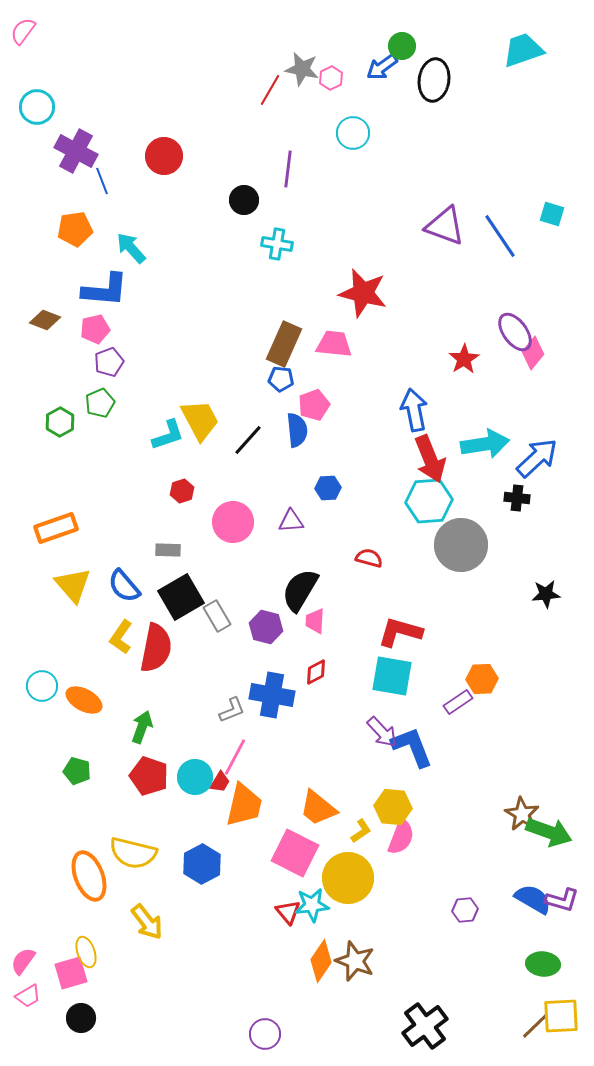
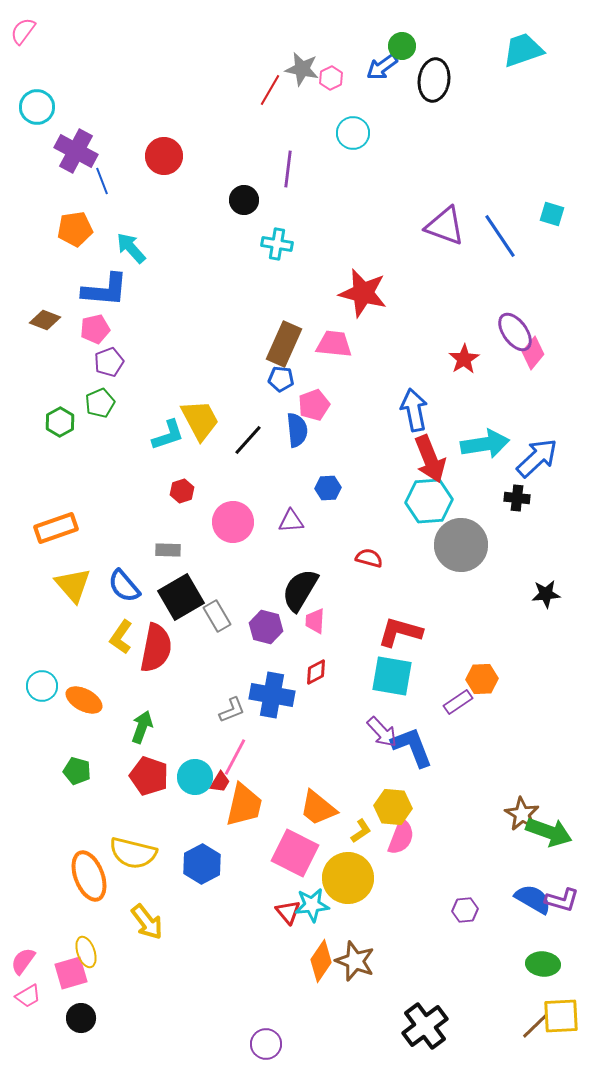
purple circle at (265, 1034): moved 1 px right, 10 px down
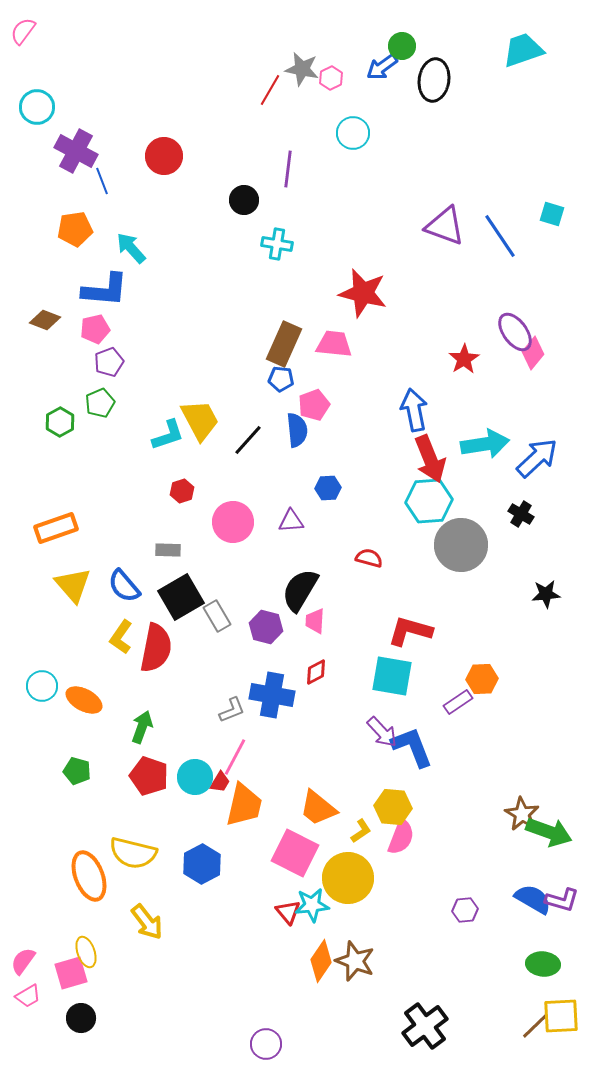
black cross at (517, 498): moved 4 px right, 16 px down; rotated 25 degrees clockwise
red L-shape at (400, 632): moved 10 px right, 1 px up
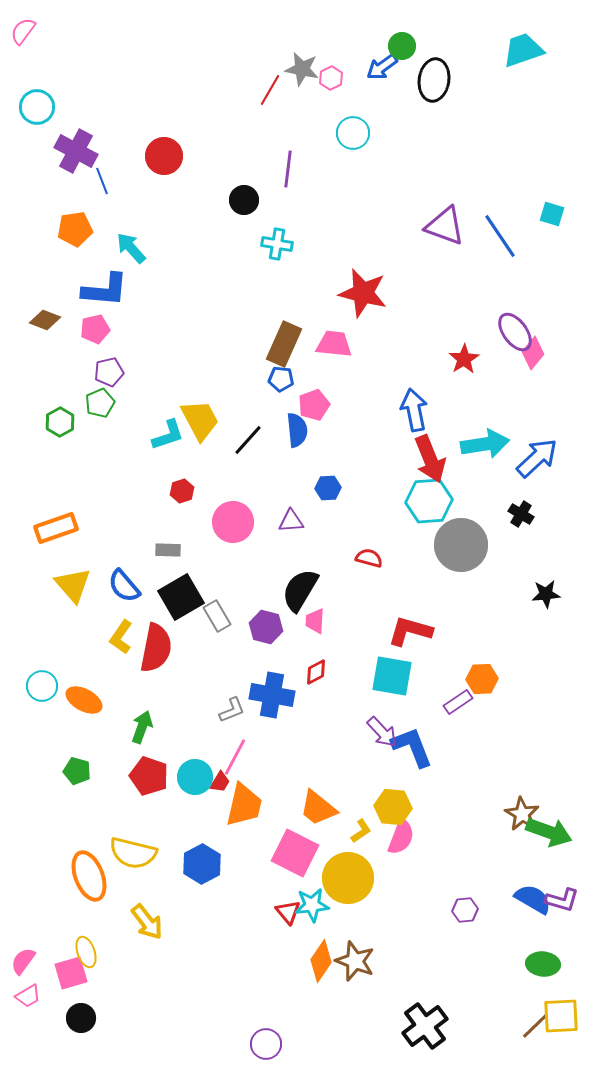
purple pentagon at (109, 362): moved 10 px down; rotated 8 degrees clockwise
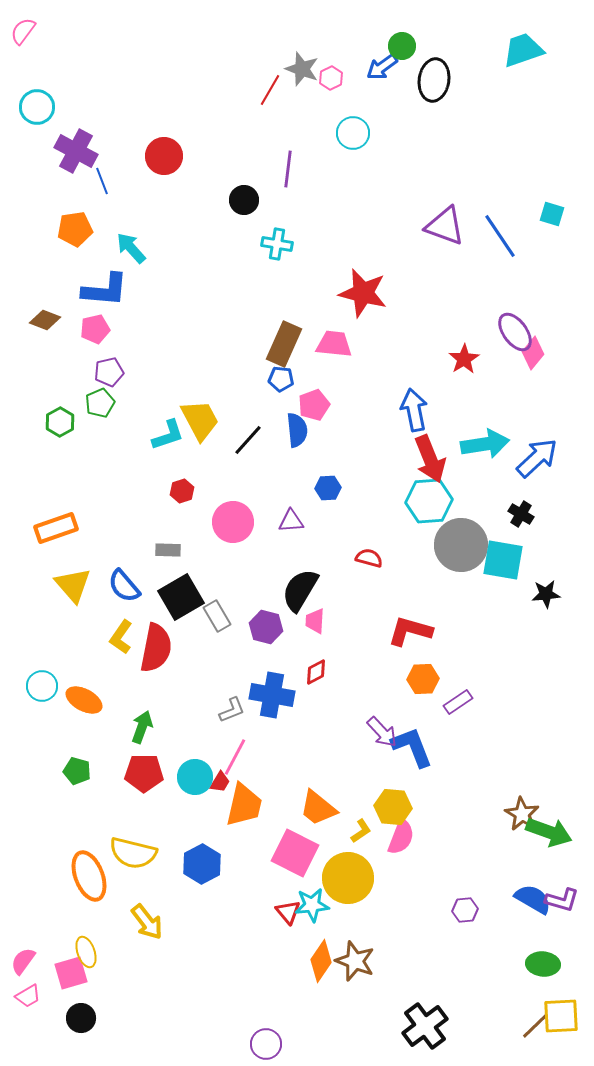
gray star at (302, 69): rotated 8 degrees clockwise
cyan square at (392, 676): moved 111 px right, 116 px up
orange hexagon at (482, 679): moved 59 px left
red pentagon at (149, 776): moved 5 px left, 3 px up; rotated 18 degrees counterclockwise
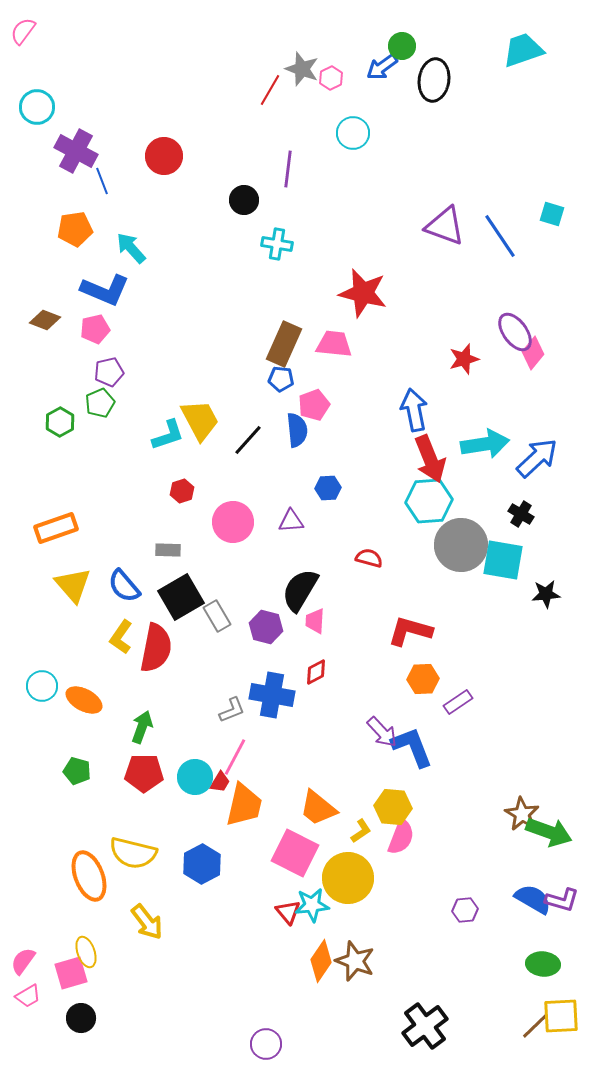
blue L-shape at (105, 290): rotated 18 degrees clockwise
red star at (464, 359): rotated 16 degrees clockwise
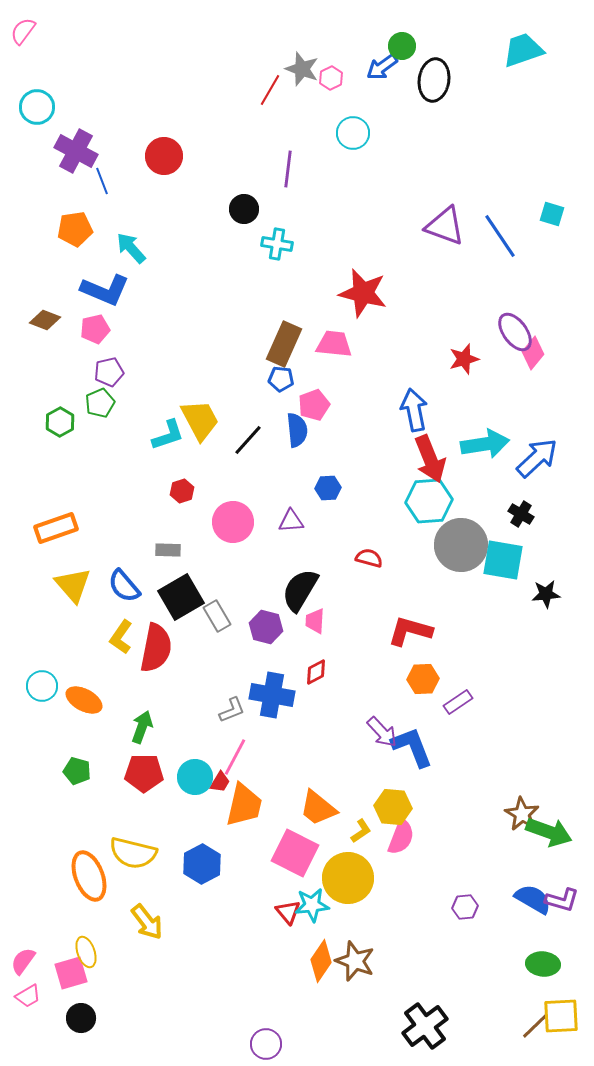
black circle at (244, 200): moved 9 px down
purple hexagon at (465, 910): moved 3 px up
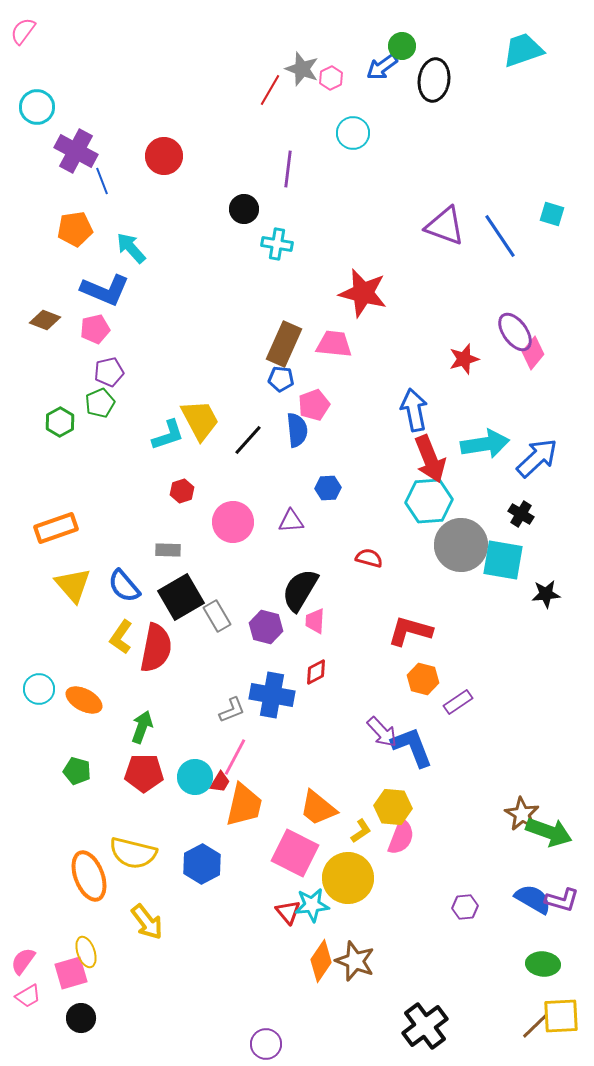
orange hexagon at (423, 679): rotated 16 degrees clockwise
cyan circle at (42, 686): moved 3 px left, 3 px down
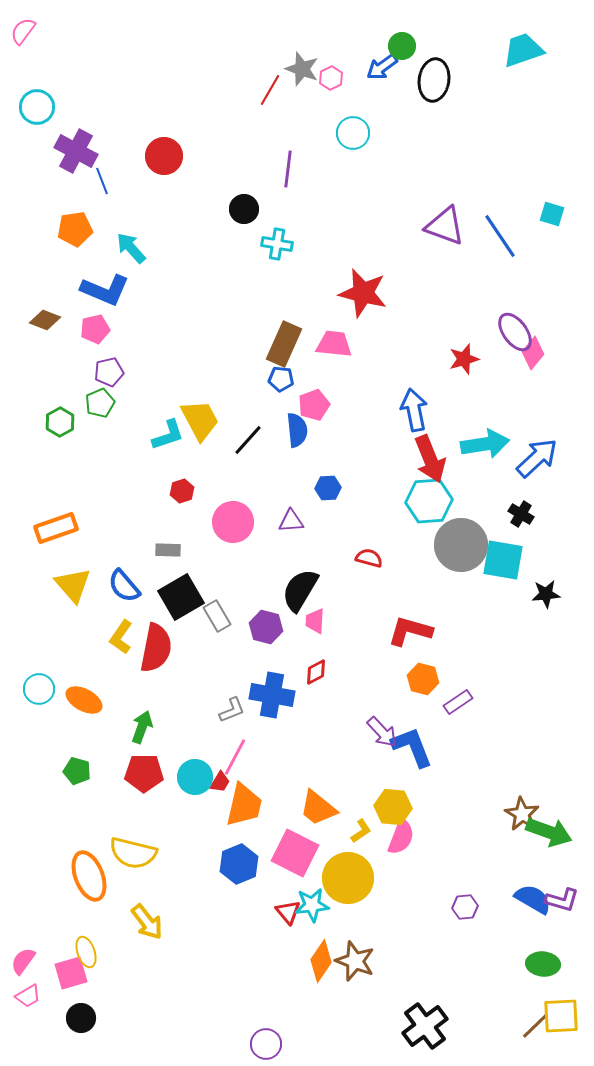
blue hexagon at (202, 864): moved 37 px right; rotated 6 degrees clockwise
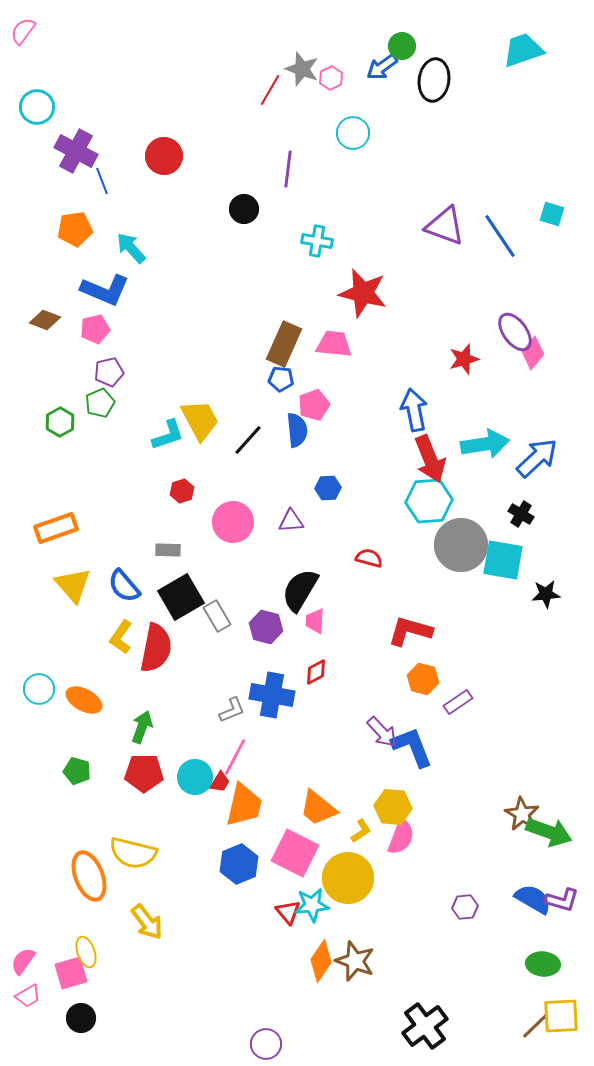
cyan cross at (277, 244): moved 40 px right, 3 px up
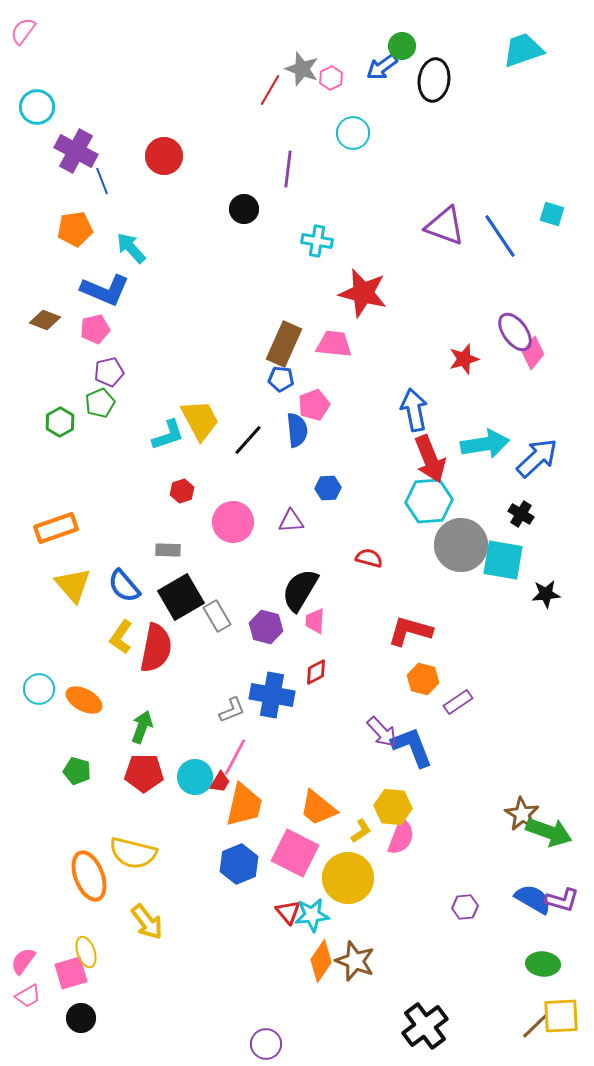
cyan star at (312, 905): moved 10 px down
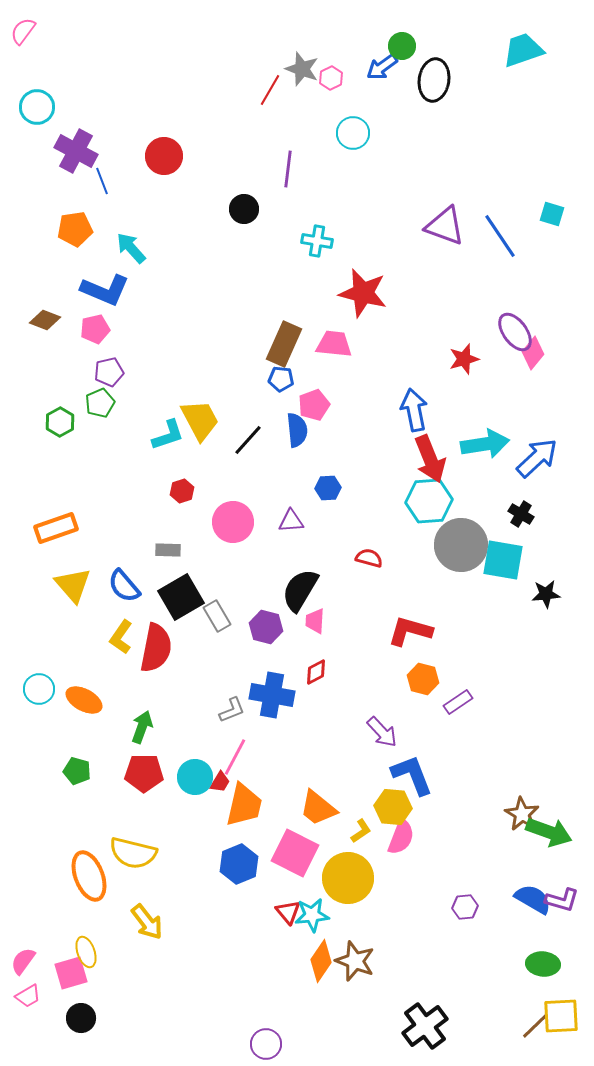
blue L-shape at (412, 747): moved 28 px down
